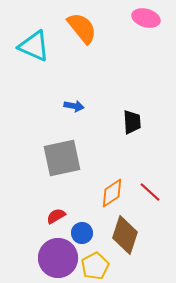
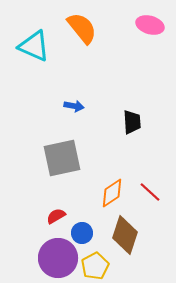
pink ellipse: moved 4 px right, 7 px down
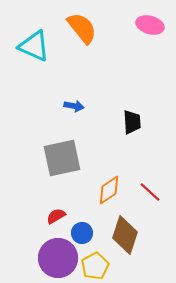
orange diamond: moved 3 px left, 3 px up
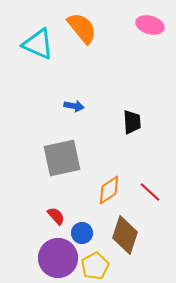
cyan triangle: moved 4 px right, 2 px up
red semicircle: rotated 78 degrees clockwise
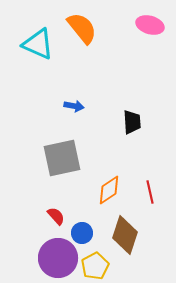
red line: rotated 35 degrees clockwise
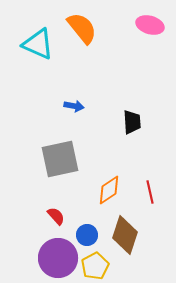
gray square: moved 2 px left, 1 px down
blue circle: moved 5 px right, 2 px down
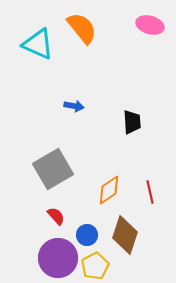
gray square: moved 7 px left, 10 px down; rotated 18 degrees counterclockwise
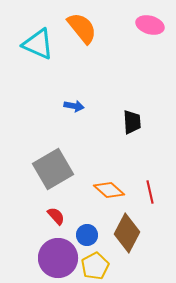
orange diamond: rotated 76 degrees clockwise
brown diamond: moved 2 px right, 2 px up; rotated 9 degrees clockwise
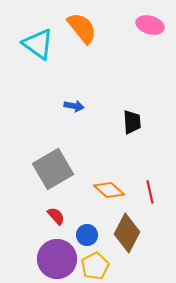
cyan triangle: rotated 12 degrees clockwise
purple circle: moved 1 px left, 1 px down
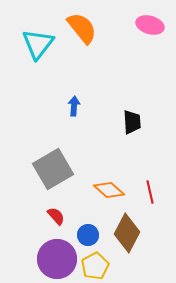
cyan triangle: rotated 32 degrees clockwise
blue arrow: rotated 96 degrees counterclockwise
blue circle: moved 1 px right
